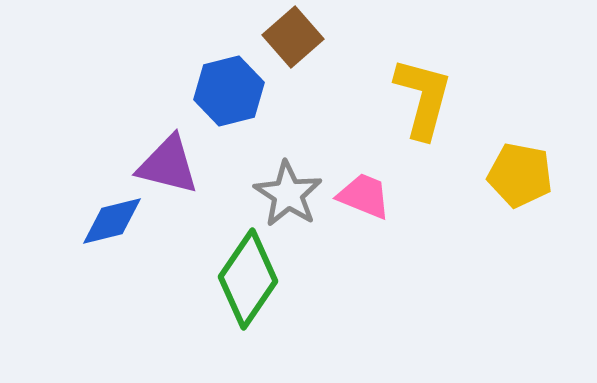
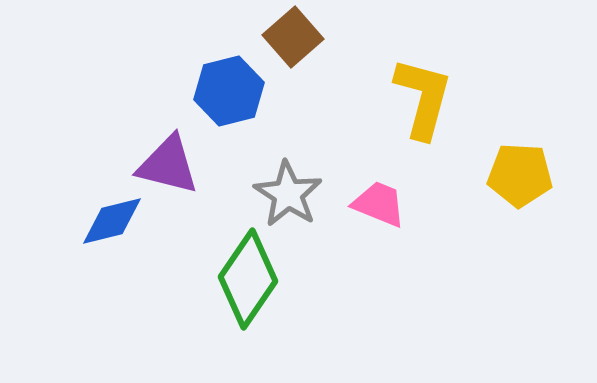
yellow pentagon: rotated 8 degrees counterclockwise
pink trapezoid: moved 15 px right, 8 px down
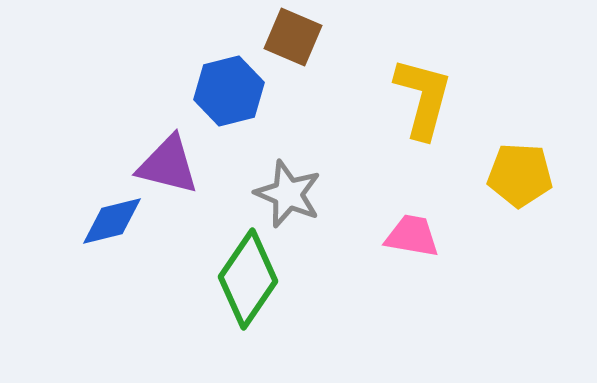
brown square: rotated 26 degrees counterclockwise
gray star: rotated 10 degrees counterclockwise
pink trapezoid: moved 33 px right, 32 px down; rotated 12 degrees counterclockwise
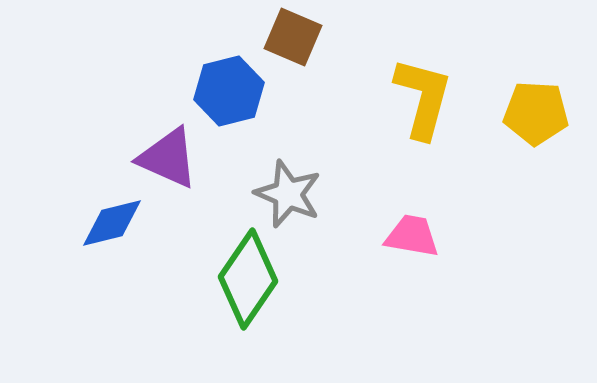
purple triangle: moved 7 px up; rotated 10 degrees clockwise
yellow pentagon: moved 16 px right, 62 px up
blue diamond: moved 2 px down
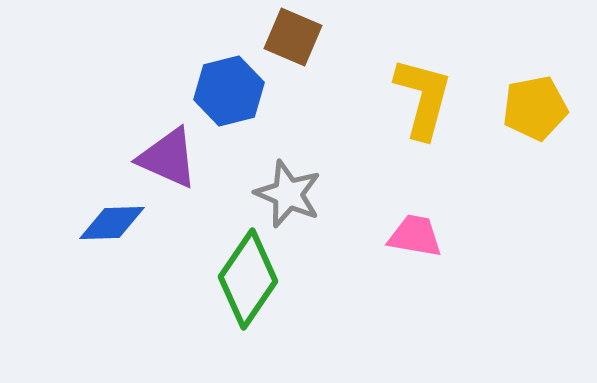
yellow pentagon: moved 1 px left, 5 px up; rotated 14 degrees counterclockwise
blue diamond: rotated 12 degrees clockwise
pink trapezoid: moved 3 px right
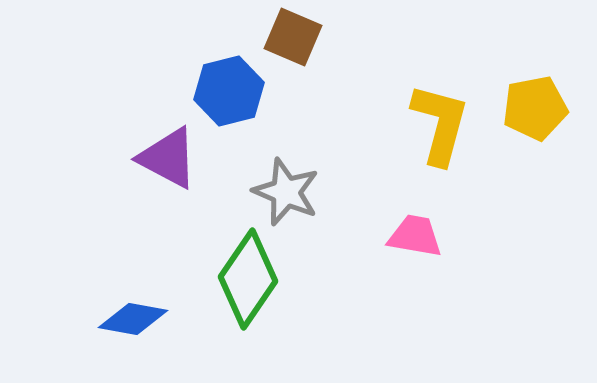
yellow L-shape: moved 17 px right, 26 px down
purple triangle: rotated 4 degrees clockwise
gray star: moved 2 px left, 2 px up
blue diamond: moved 21 px right, 96 px down; rotated 12 degrees clockwise
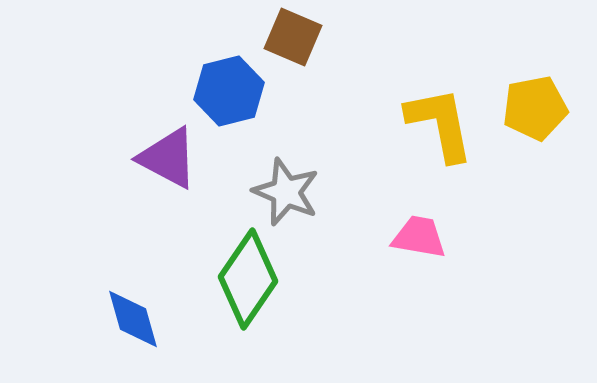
yellow L-shape: rotated 26 degrees counterclockwise
pink trapezoid: moved 4 px right, 1 px down
blue diamond: rotated 64 degrees clockwise
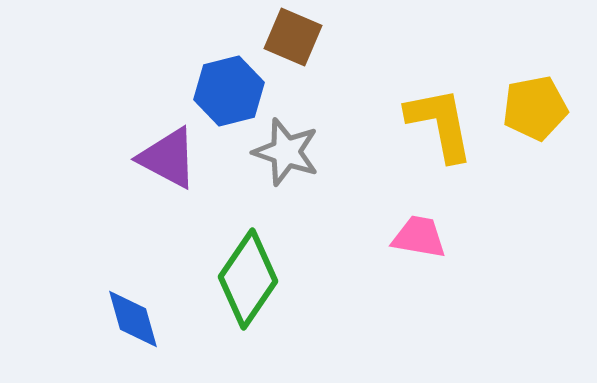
gray star: moved 40 px up; rotated 4 degrees counterclockwise
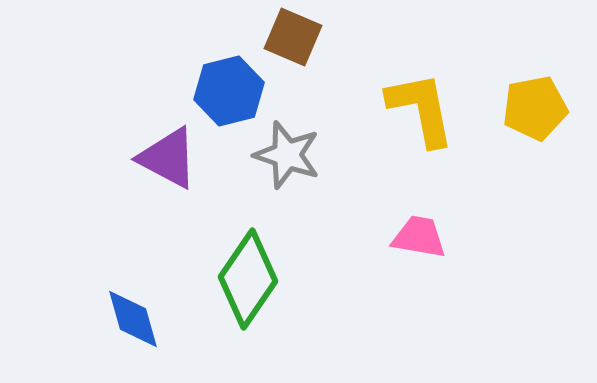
yellow L-shape: moved 19 px left, 15 px up
gray star: moved 1 px right, 3 px down
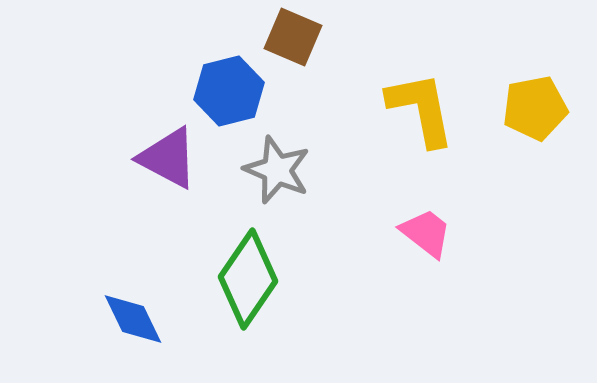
gray star: moved 10 px left, 15 px down; rotated 4 degrees clockwise
pink trapezoid: moved 7 px right, 4 px up; rotated 28 degrees clockwise
blue diamond: rotated 10 degrees counterclockwise
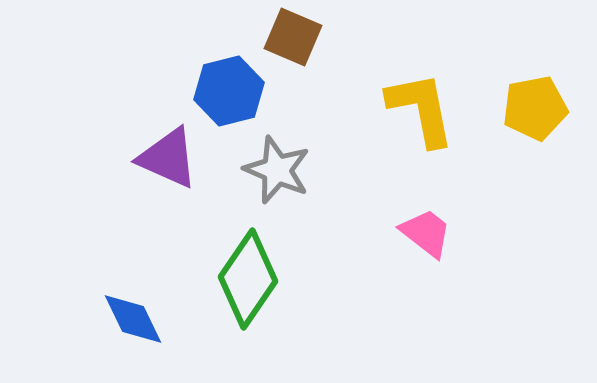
purple triangle: rotated 4 degrees counterclockwise
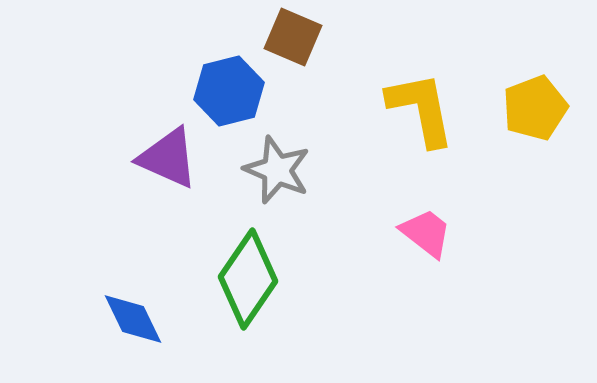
yellow pentagon: rotated 10 degrees counterclockwise
